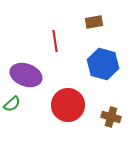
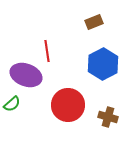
brown rectangle: rotated 12 degrees counterclockwise
red line: moved 8 px left, 10 px down
blue hexagon: rotated 16 degrees clockwise
brown cross: moved 3 px left
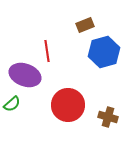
brown rectangle: moved 9 px left, 3 px down
blue hexagon: moved 1 px right, 12 px up; rotated 12 degrees clockwise
purple ellipse: moved 1 px left
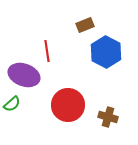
blue hexagon: moved 2 px right; rotated 16 degrees counterclockwise
purple ellipse: moved 1 px left
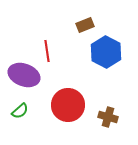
green semicircle: moved 8 px right, 7 px down
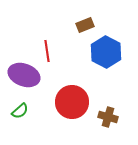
red circle: moved 4 px right, 3 px up
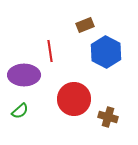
red line: moved 3 px right
purple ellipse: rotated 20 degrees counterclockwise
red circle: moved 2 px right, 3 px up
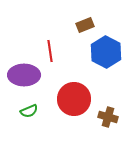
green semicircle: moved 9 px right; rotated 18 degrees clockwise
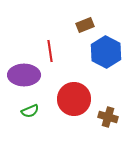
green semicircle: moved 1 px right
